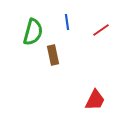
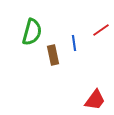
blue line: moved 7 px right, 21 px down
green semicircle: moved 1 px left
red trapezoid: rotated 10 degrees clockwise
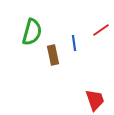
red trapezoid: rotated 55 degrees counterclockwise
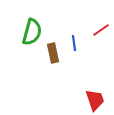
brown rectangle: moved 2 px up
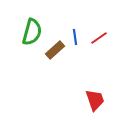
red line: moved 2 px left, 8 px down
blue line: moved 1 px right, 6 px up
brown rectangle: moved 2 px right, 3 px up; rotated 60 degrees clockwise
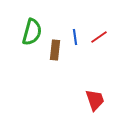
red line: moved 1 px up
brown rectangle: rotated 42 degrees counterclockwise
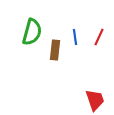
red line: rotated 30 degrees counterclockwise
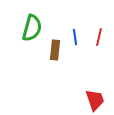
green semicircle: moved 4 px up
red line: rotated 12 degrees counterclockwise
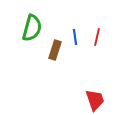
red line: moved 2 px left
brown rectangle: rotated 12 degrees clockwise
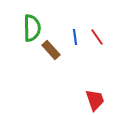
green semicircle: rotated 16 degrees counterclockwise
red line: rotated 48 degrees counterclockwise
brown rectangle: moved 4 px left; rotated 60 degrees counterclockwise
